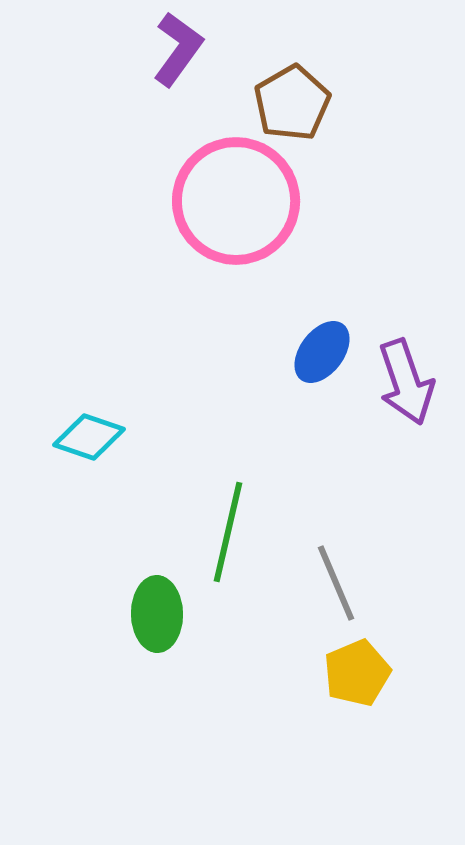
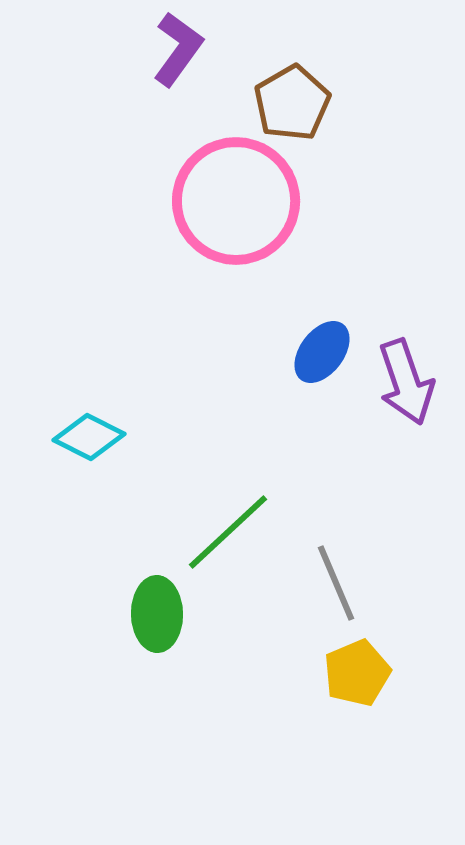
cyan diamond: rotated 8 degrees clockwise
green line: rotated 34 degrees clockwise
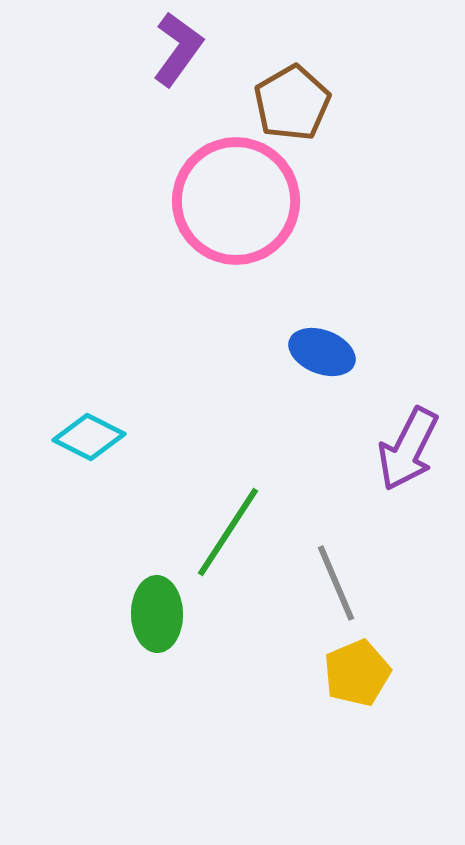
blue ellipse: rotated 74 degrees clockwise
purple arrow: moved 2 px right, 67 px down; rotated 46 degrees clockwise
green line: rotated 14 degrees counterclockwise
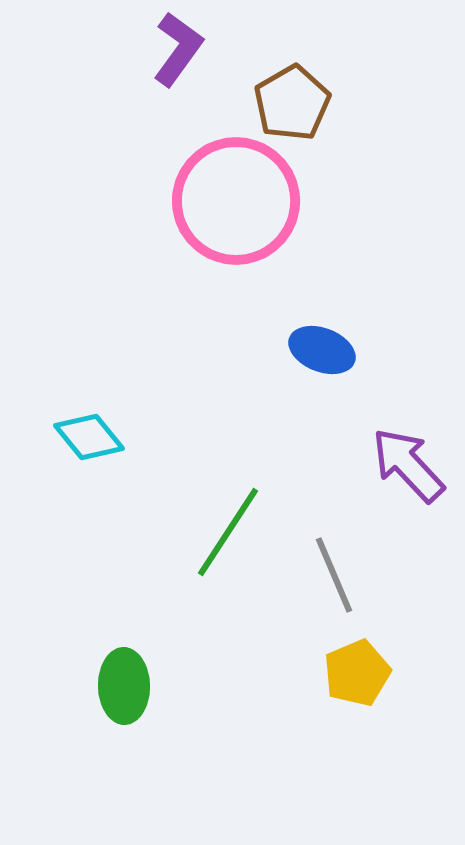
blue ellipse: moved 2 px up
cyan diamond: rotated 24 degrees clockwise
purple arrow: moved 16 px down; rotated 110 degrees clockwise
gray line: moved 2 px left, 8 px up
green ellipse: moved 33 px left, 72 px down
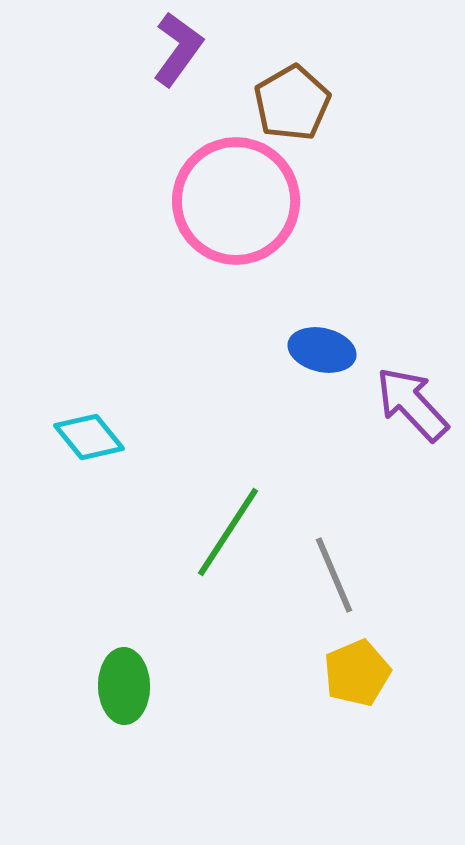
blue ellipse: rotated 8 degrees counterclockwise
purple arrow: moved 4 px right, 61 px up
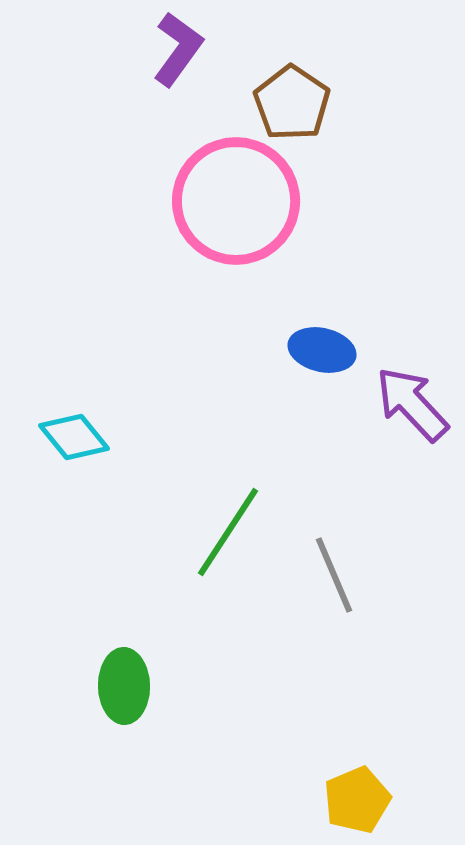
brown pentagon: rotated 8 degrees counterclockwise
cyan diamond: moved 15 px left
yellow pentagon: moved 127 px down
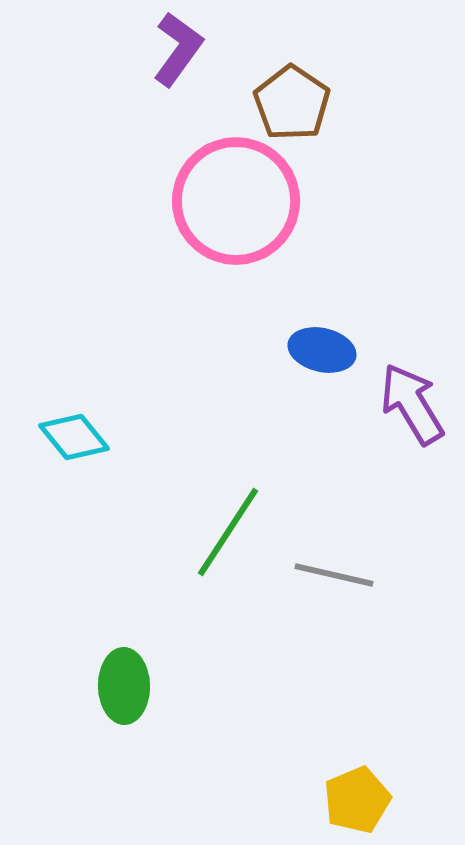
purple arrow: rotated 12 degrees clockwise
gray line: rotated 54 degrees counterclockwise
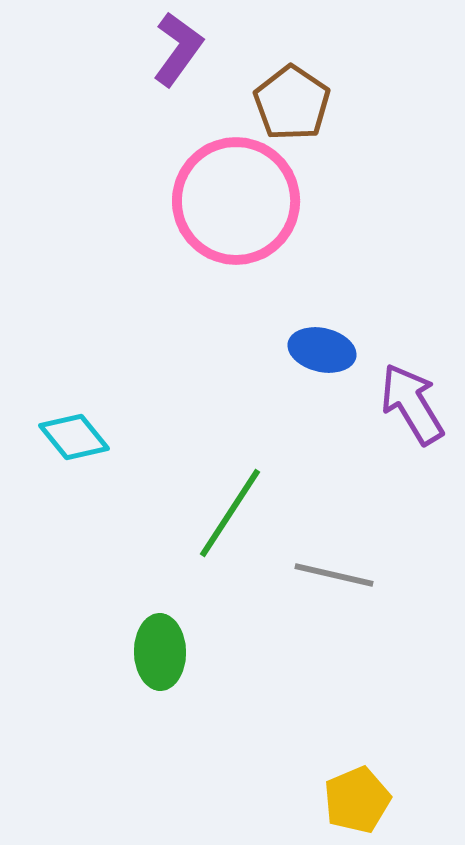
green line: moved 2 px right, 19 px up
green ellipse: moved 36 px right, 34 px up
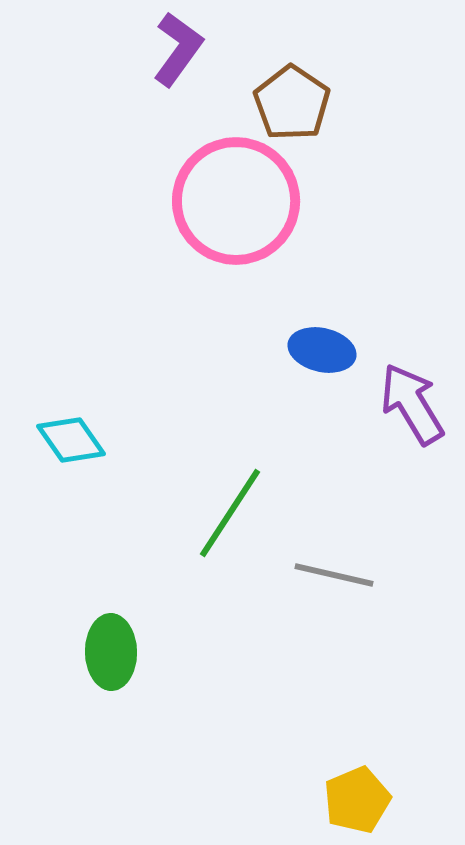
cyan diamond: moved 3 px left, 3 px down; rotated 4 degrees clockwise
green ellipse: moved 49 px left
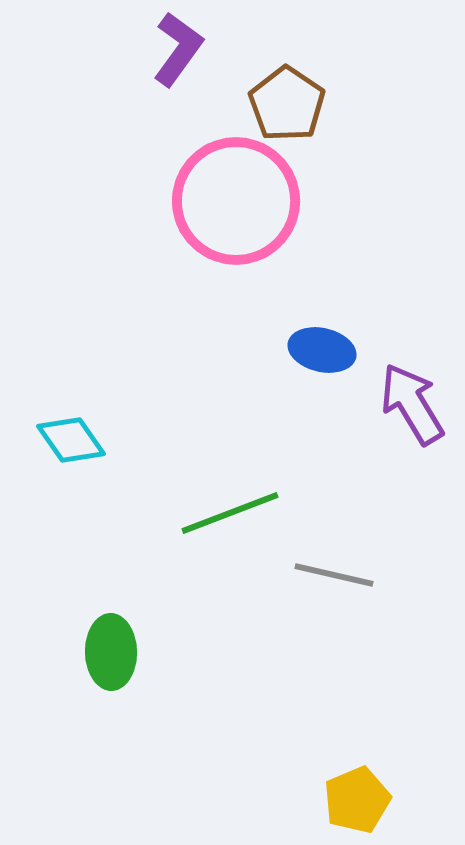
brown pentagon: moved 5 px left, 1 px down
green line: rotated 36 degrees clockwise
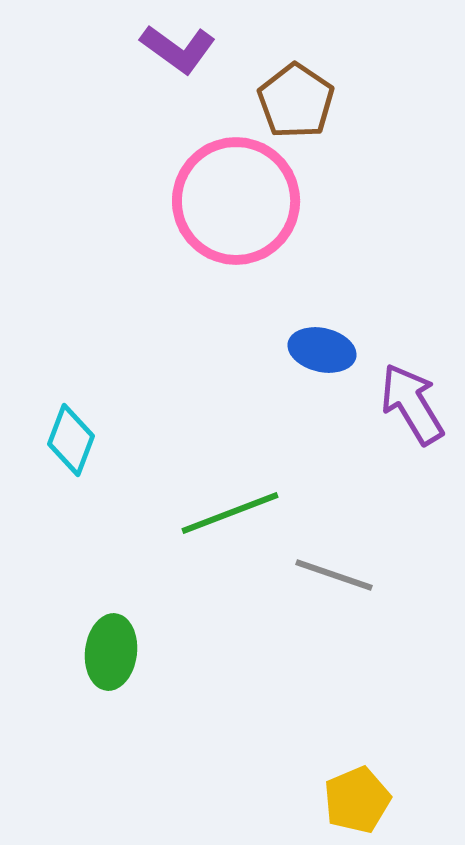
purple L-shape: rotated 90 degrees clockwise
brown pentagon: moved 9 px right, 3 px up
cyan diamond: rotated 56 degrees clockwise
gray line: rotated 6 degrees clockwise
green ellipse: rotated 8 degrees clockwise
